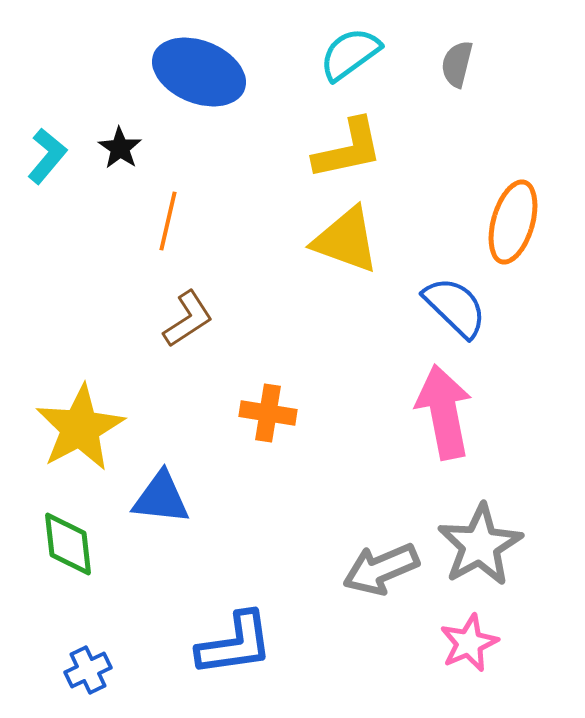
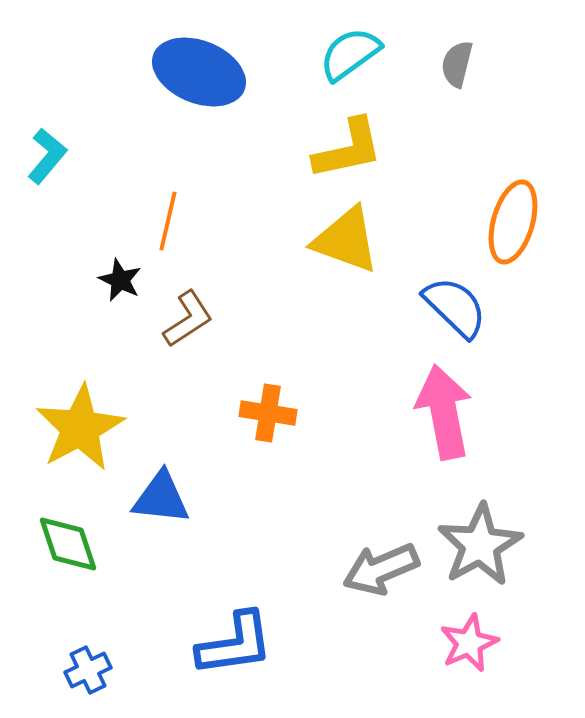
black star: moved 132 px down; rotated 9 degrees counterclockwise
green diamond: rotated 12 degrees counterclockwise
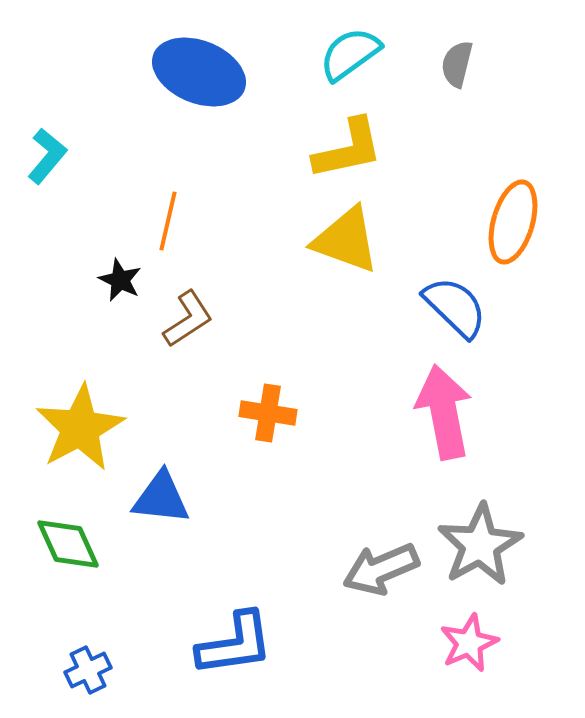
green diamond: rotated 6 degrees counterclockwise
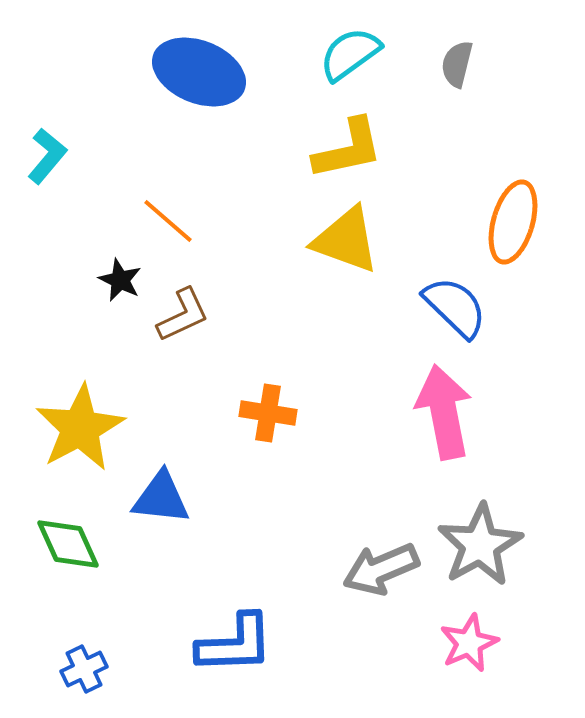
orange line: rotated 62 degrees counterclockwise
brown L-shape: moved 5 px left, 4 px up; rotated 8 degrees clockwise
blue L-shape: rotated 6 degrees clockwise
blue cross: moved 4 px left, 1 px up
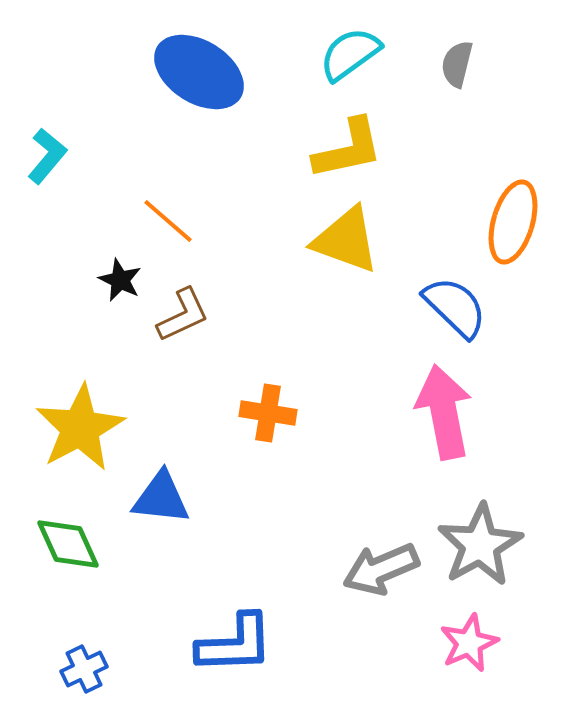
blue ellipse: rotated 10 degrees clockwise
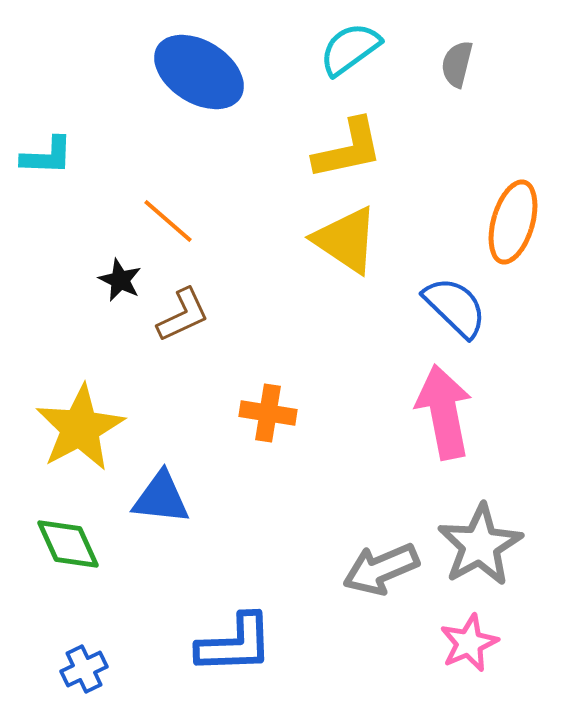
cyan semicircle: moved 5 px up
cyan L-shape: rotated 52 degrees clockwise
yellow triangle: rotated 14 degrees clockwise
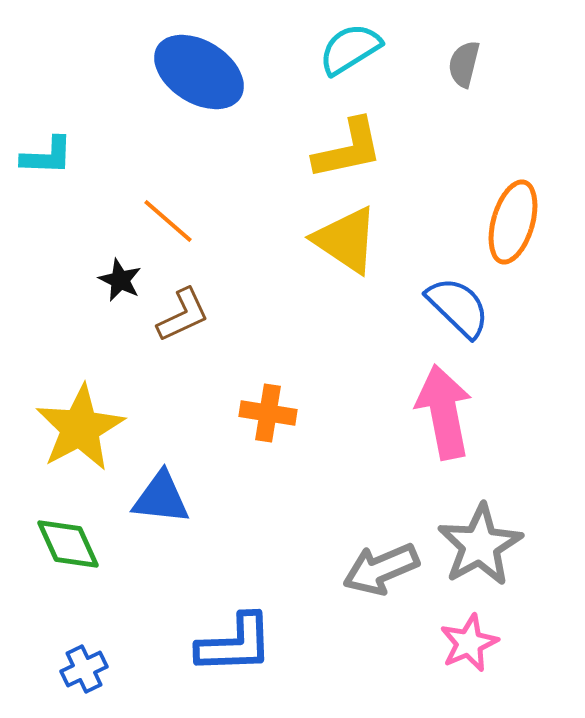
cyan semicircle: rotated 4 degrees clockwise
gray semicircle: moved 7 px right
blue semicircle: moved 3 px right
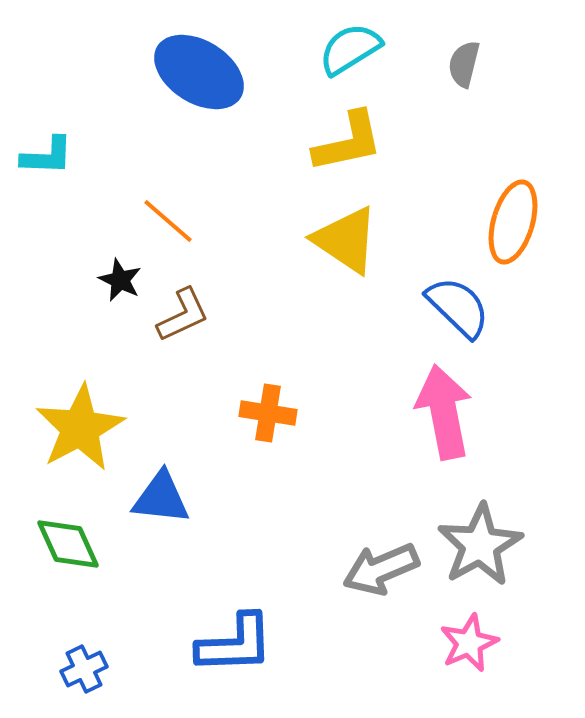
yellow L-shape: moved 7 px up
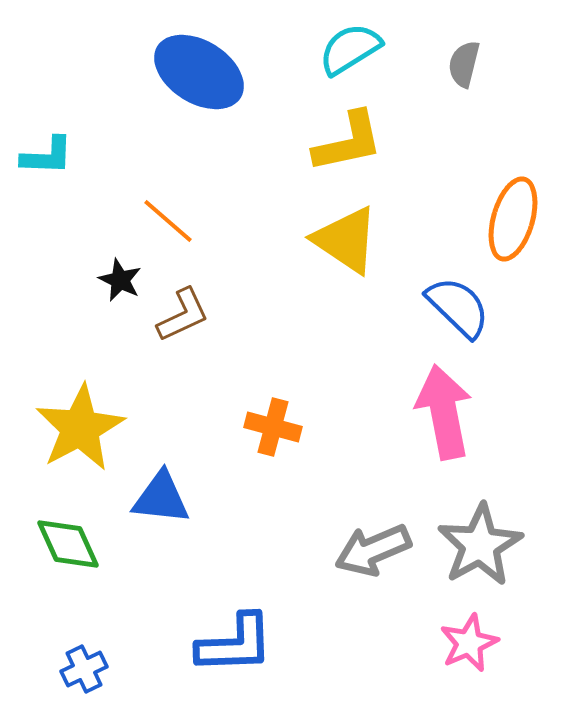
orange ellipse: moved 3 px up
orange cross: moved 5 px right, 14 px down; rotated 6 degrees clockwise
gray arrow: moved 8 px left, 19 px up
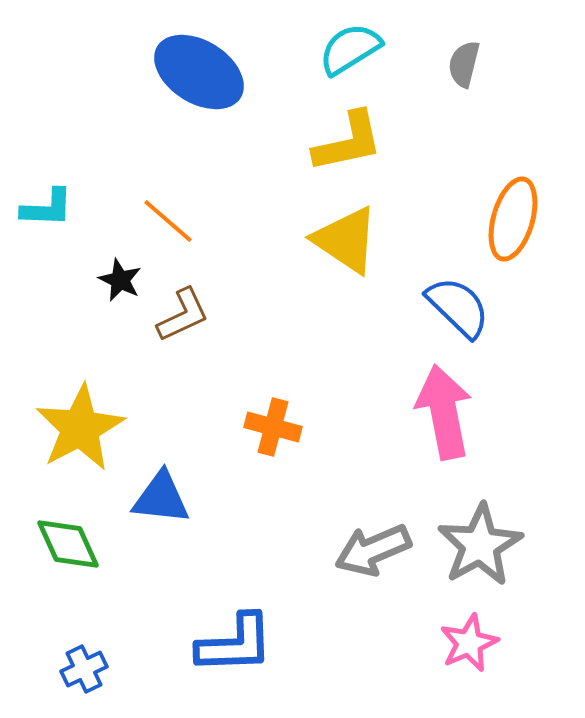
cyan L-shape: moved 52 px down
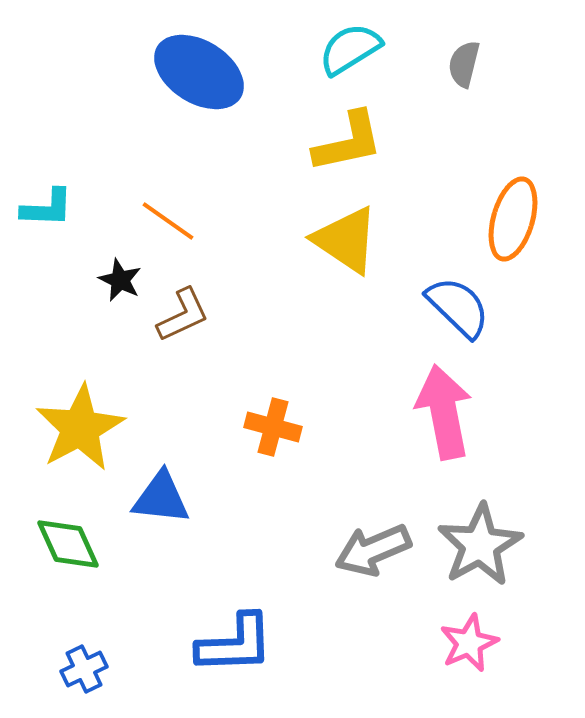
orange line: rotated 6 degrees counterclockwise
